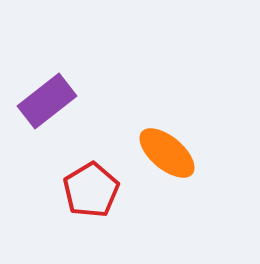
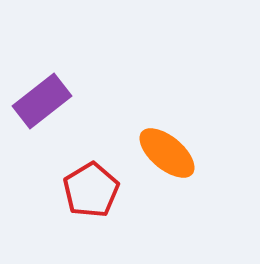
purple rectangle: moved 5 px left
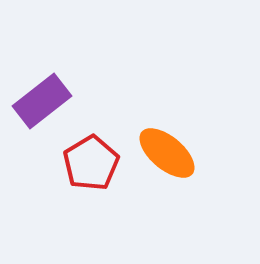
red pentagon: moved 27 px up
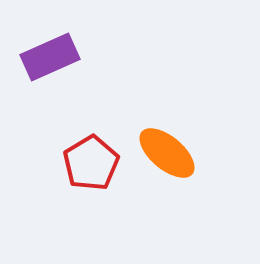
purple rectangle: moved 8 px right, 44 px up; rotated 14 degrees clockwise
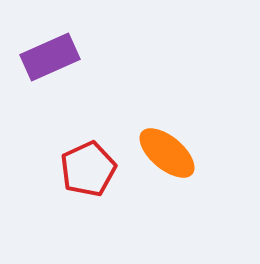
red pentagon: moved 3 px left, 6 px down; rotated 6 degrees clockwise
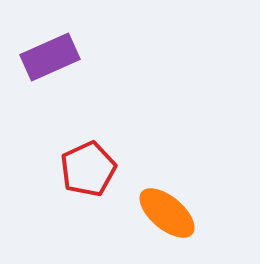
orange ellipse: moved 60 px down
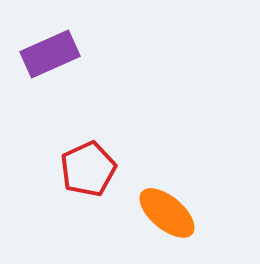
purple rectangle: moved 3 px up
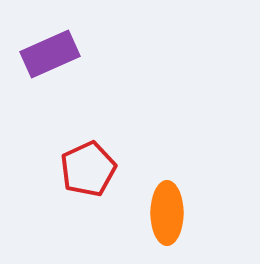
orange ellipse: rotated 50 degrees clockwise
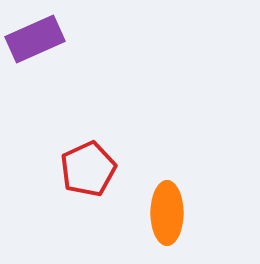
purple rectangle: moved 15 px left, 15 px up
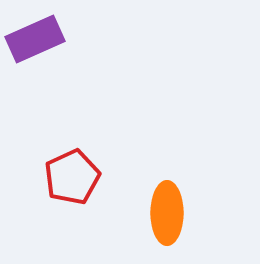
red pentagon: moved 16 px left, 8 px down
